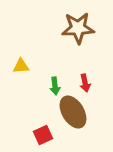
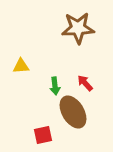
red arrow: rotated 150 degrees clockwise
red square: rotated 12 degrees clockwise
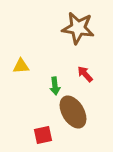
brown star: rotated 12 degrees clockwise
red arrow: moved 9 px up
